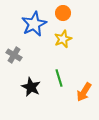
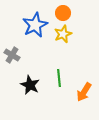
blue star: moved 1 px right, 1 px down
yellow star: moved 5 px up
gray cross: moved 2 px left
green line: rotated 12 degrees clockwise
black star: moved 1 px left, 2 px up
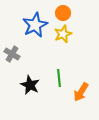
gray cross: moved 1 px up
orange arrow: moved 3 px left
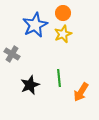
black star: rotated 24 degrees clockwise
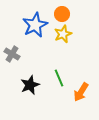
orange circle: moved 1 px left, 1 px down
green line: rotated 18 degrees counterclockwise
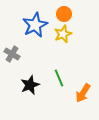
orange circle: moved 2 px right
orange arrow: moved 2 px right, 1 px down
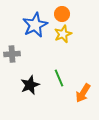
orange circle: moved 2 px left
gray cross: rotated 35 degrees counterclockwise
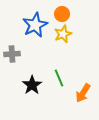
black star: moved 2 px right; rotated 12 degrees counterclockwise
